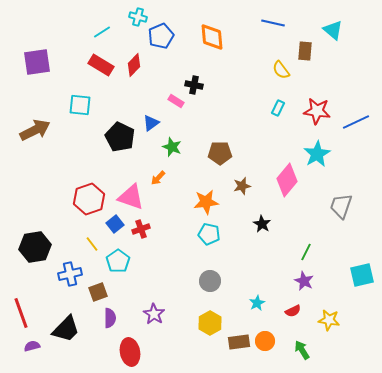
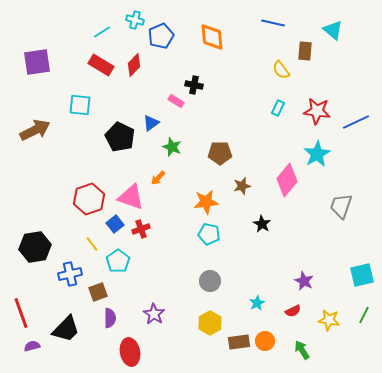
cyan cross at (138, 17): moved 3 px left, 3 px down
green line at (306, 252): moved 58 px right, 63 px down
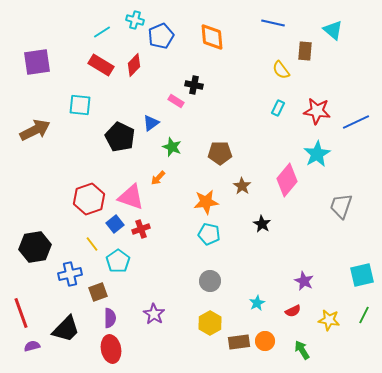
brown star at (242, 186): rotated 24 degrees counterclockwise
red ellipse at (130, 352): moved 19 px left, 3 px up
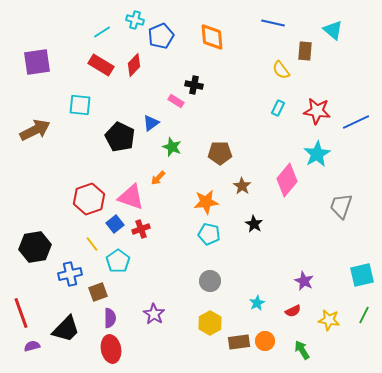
black star at (262, 224): moved 8 px left
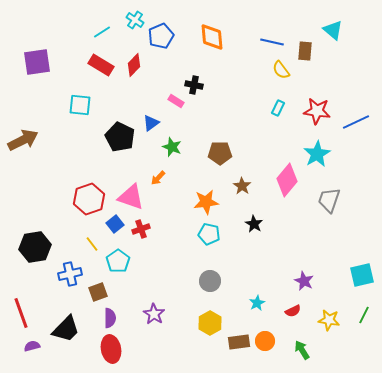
cyan cross at (135, 20): rotated 18 degrees clockwise
blue line at (273, 23): moved 1 px left, 19 px down
brown arrow at (35, 130): moved 12 px left, 10 px down
gray trapezoid at (341, 206): moved 12 px left, 6 px up
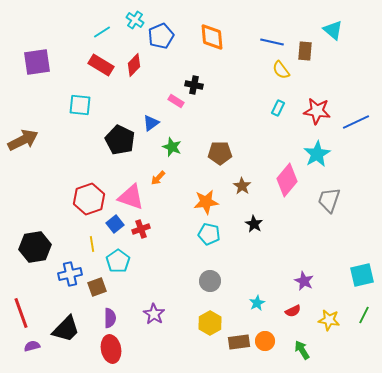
black pentagon at (120, 137): moved 3 px down
yellow line at (92, 244): rotated 28 degrees clockwise
brown square at (98, 292): moved 1 px left, 5 px up
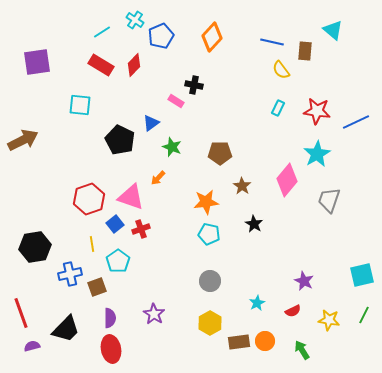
orange diamond at (212, 37): rotated 48 degrees clockwise
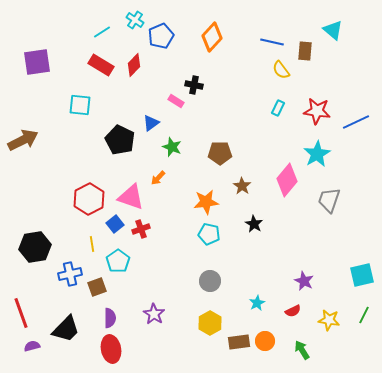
red hexagon at (89, 199): rotated 8 degrees counterclockwise
